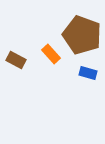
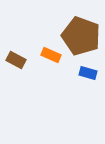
brown pentagon: moved 1 px left, 1 px down
orange rectangle: moved 1 px down; rotated 24 degrees counterclockwise
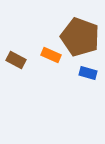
brown pentagon: moved 1 px left, 1 px down
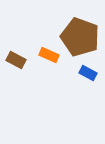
orange rectangle: moved 2 px left
blue rectangle: rotated 12 degrees clockwise
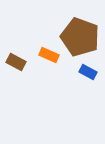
brown rectangle: moved 2 px down
blue rectangle: moved 1 px up
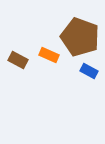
brown rectangle: moved 2 px right, 2 px up
blue rectangle: moved 1 px right, 1 px up
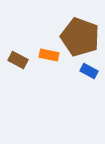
orange rectangle: rotated 12 degrees counterclockwise
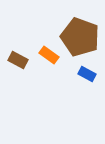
orange rectangle: rotated 24 degrees clockwise
blue rectangle: moved 2 px left, 3 px down
